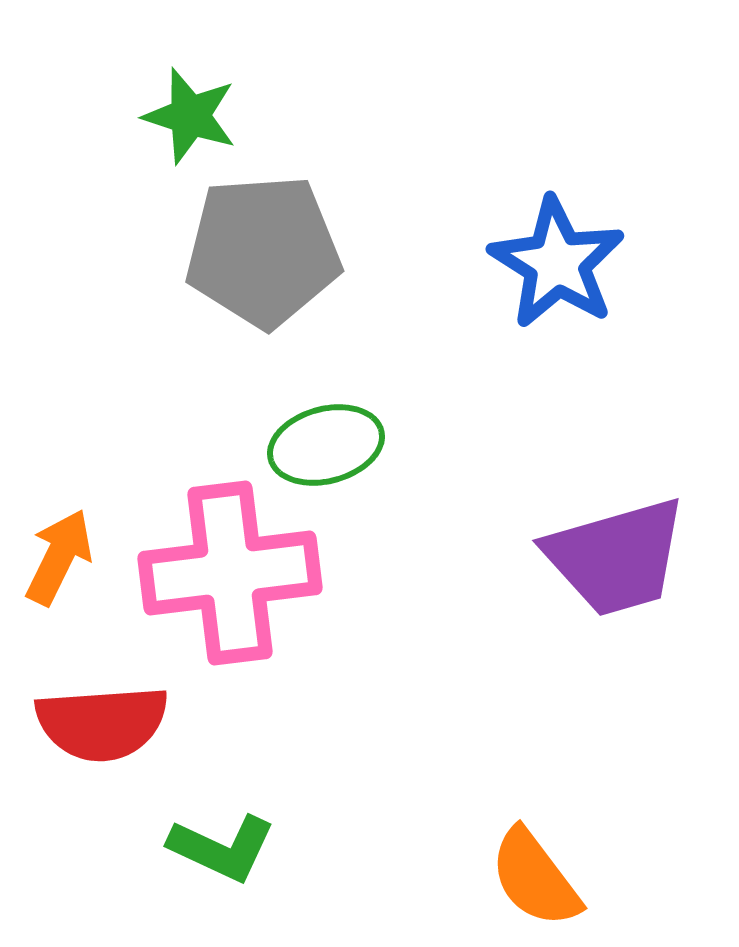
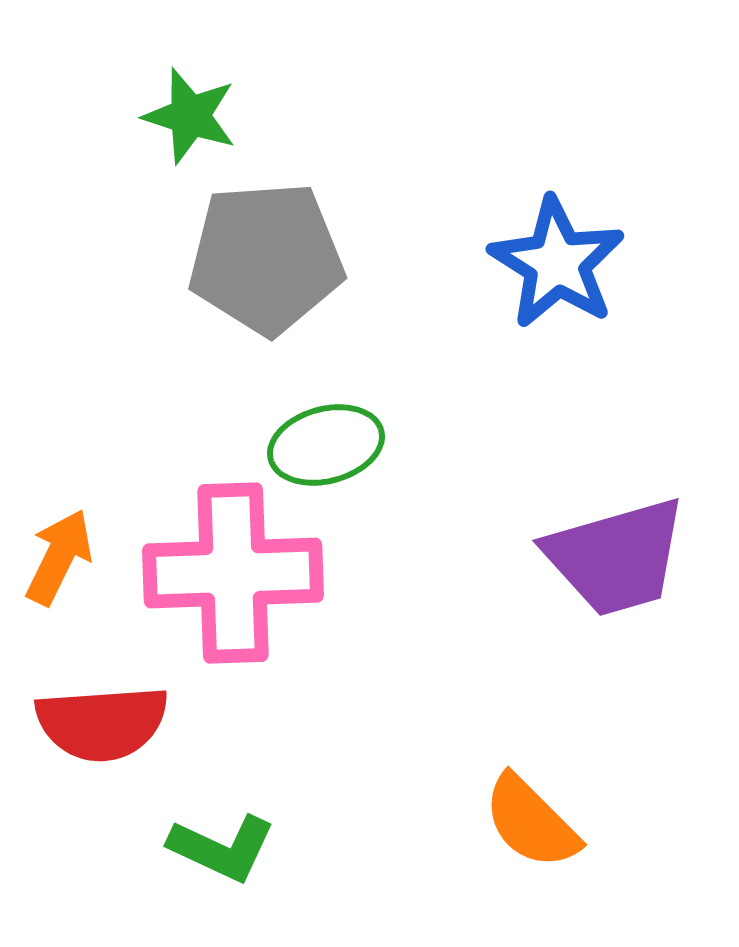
gray pentagon: moved 3 px right, 7 px down
pink cross: moved 3 px right; rotated 5 degrees clockwise
orange semicircle: moved 4 px left, 56 px up; rotated 8 degrees counterclockwise
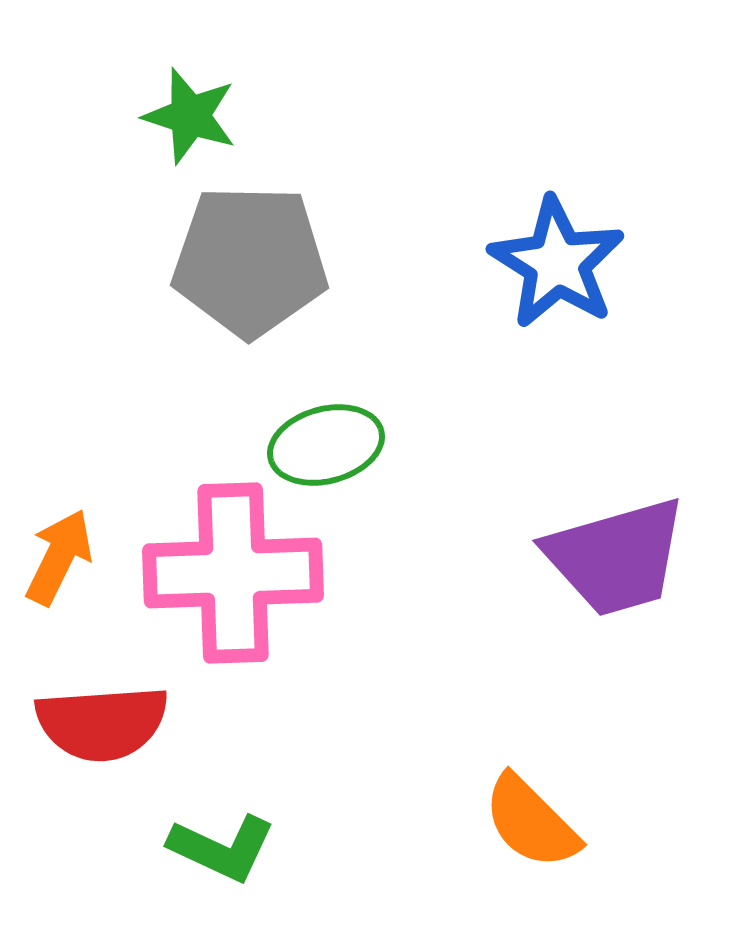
gray pentagon: moved 16 px left, 3 px down; rotated 5 degrees clockwise
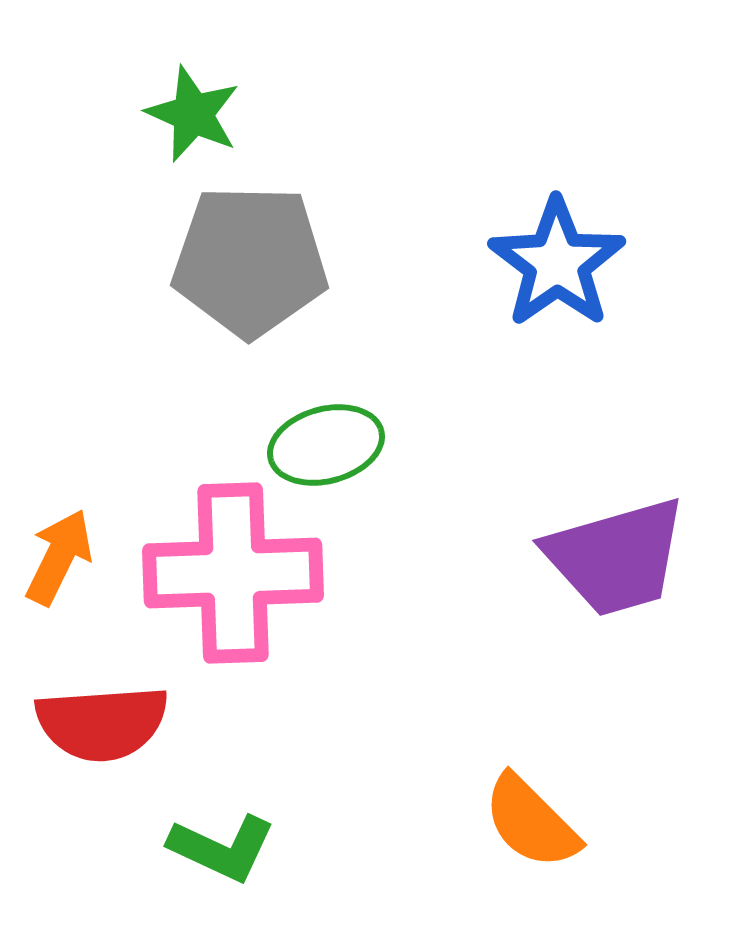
green star: moved 3 px right, 2 px up; rotated 6 degrees clockwise
blue star: rotated 5 degrees clockwise
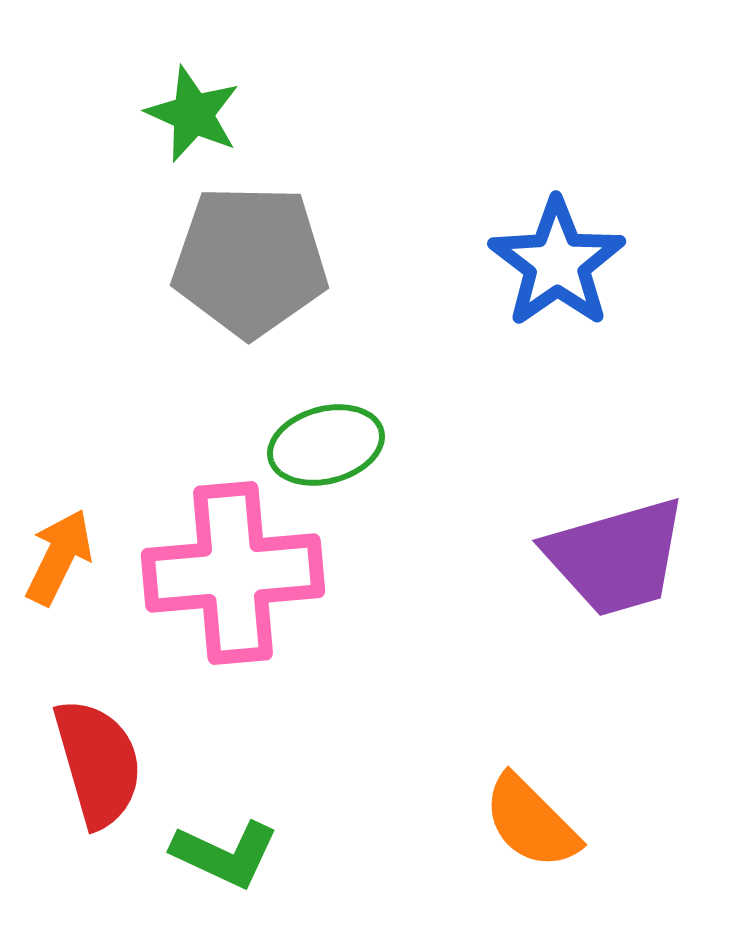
pink cross: rotated 3 degrees counterclockwise
red semicircle: moved 4 px left, 40 px down; rotated 102 degrees counterclockwise
green L-shape: moved 3 px right, 6 px down
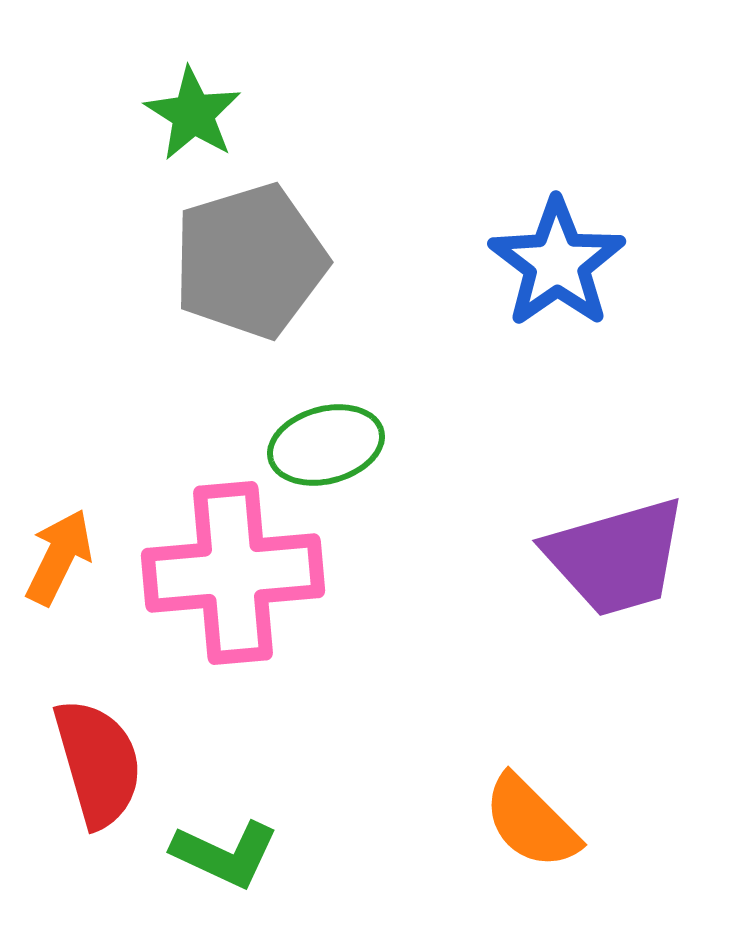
green star: rotated 8 degrees clockwise
gray pentagon: rotated 18 degrees counterclockwise
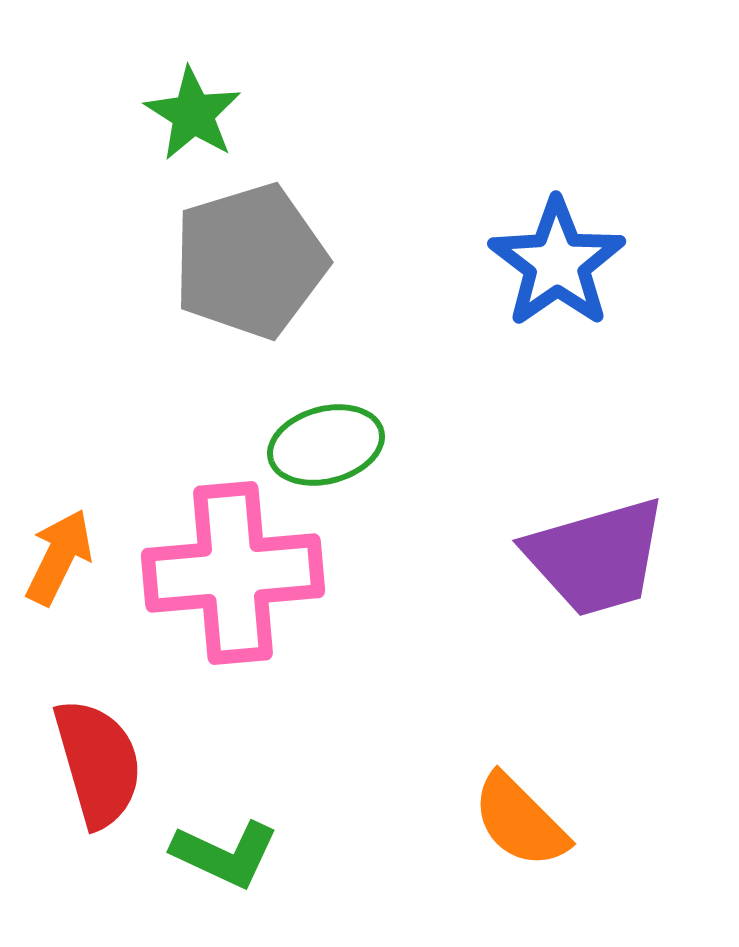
purple trapezoid: moved 20 px left
orange semicircle: moved 11 px left, 1 px up
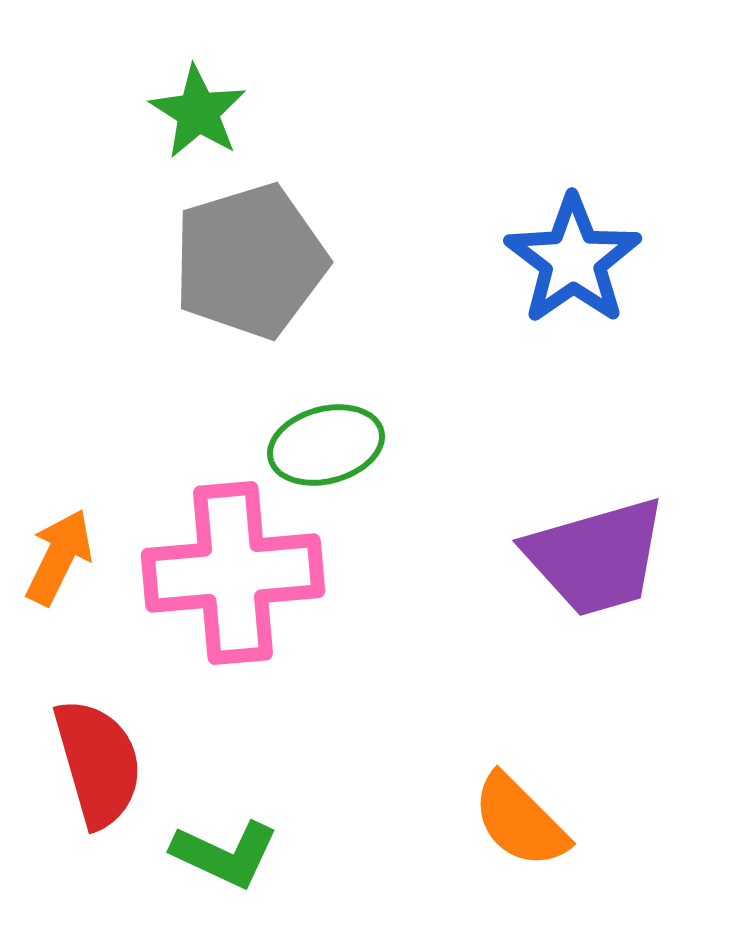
green star: moved 5 px right, 2 px up
blue star: moved 16 px right, 3 px up
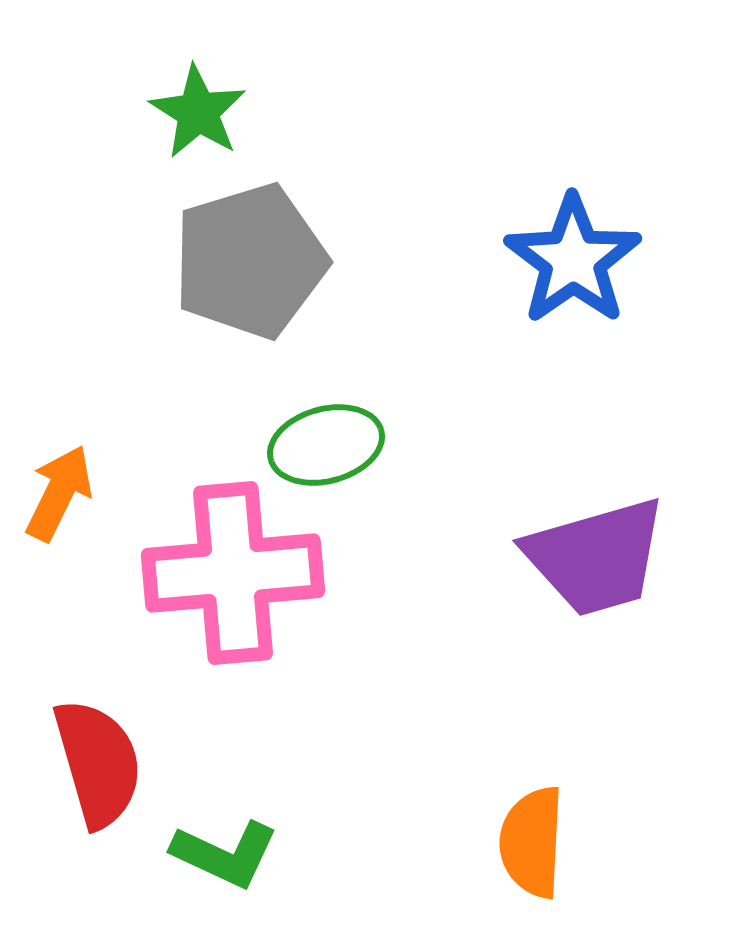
orange arrow: moved 64 px up
orange semicircle: moved 12 px right, 21 px down; rotated 48 degrees clockwise
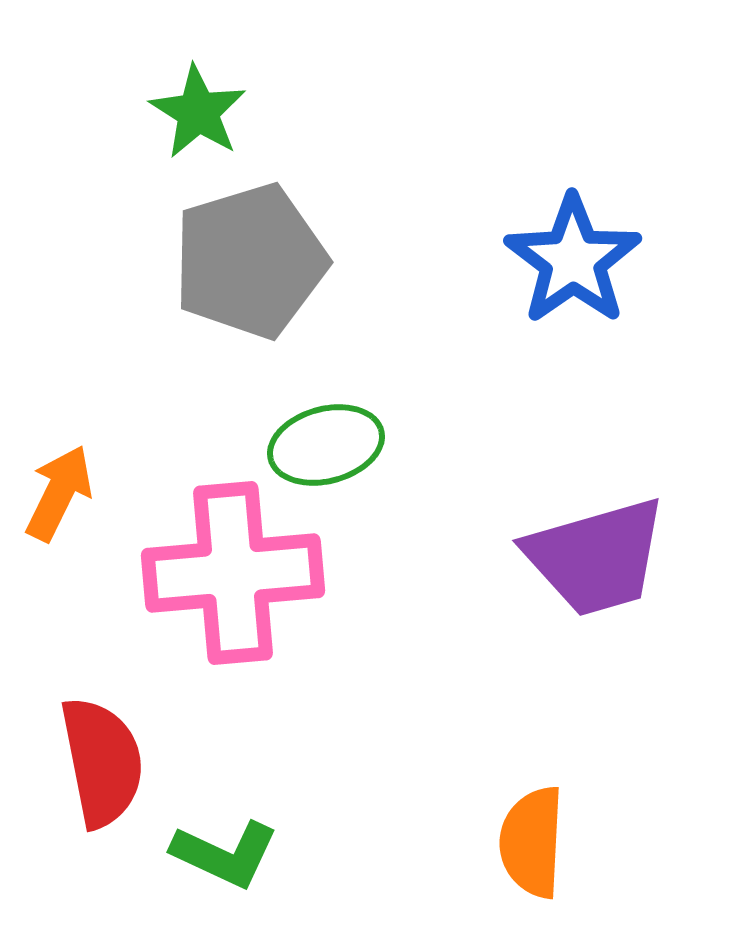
red semicircle: moved 4 px right, 1 px up; rotated 5 degrees clockwise
